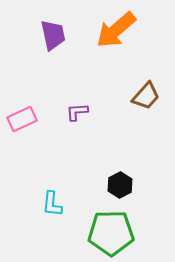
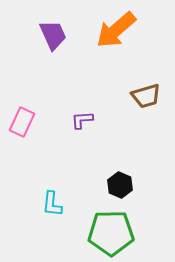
purple trapezoid: rotated 12 degrees counterclockwise
brown trapezoid: rotated 32 degrees clockwise
purple L-shape: moved 5 px right, 8 px down
pink rectangle: moved 3 px down; rotated 40 degrees counterclockwise
black hexagon: rotated 10 degrees counterclockwise
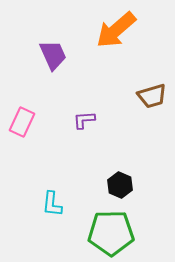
purple trapezoid: moved 20 px down
brown trapezoid: moved 6 px right
purple L-shape: moved 2 px right
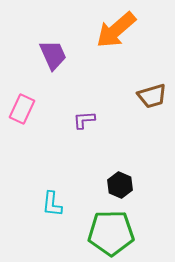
pink rectangle: moved 13 px up
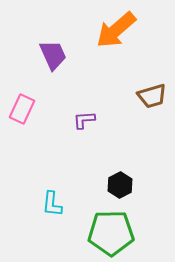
black hexagon: rotated 10 degrees clockwise
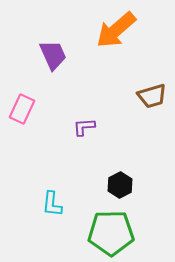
purple L-shape: moved 7 px down
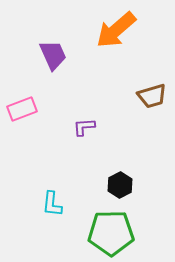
pink rectangle: rotated 44 degrees clockwise
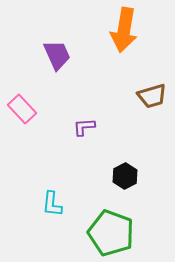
orange arrow: moved 8 px right; rotated 39 degrees counterclockwise
purple trapezoid: moved 4 px right
pink rectangle: rotated 68 degrees clockwise
black hexagon: moved 5 px right, 9 px up
green pentagon: rotated 21 degrees clockwise
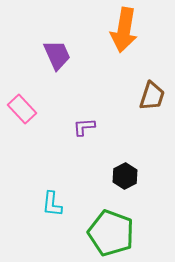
brown trapezoid: rotated 56 degrees counterclockwise
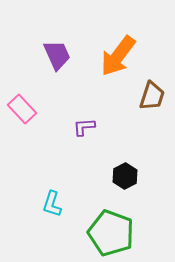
orange arrow: moved 6 px left, 26 px down; rotated 27 degrees clockwise
cyan L-shape: rotated 12 degrees clockwise
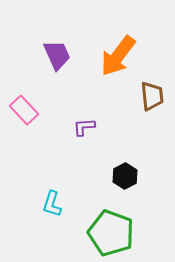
brown trapezoid: rotated 24 degrees counterclockwise
pink rectangle: moved 2 px right, 1 px down
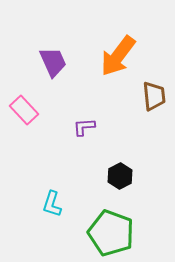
purple trapezoid: moved 4 px left, 7 px down
brown trapezoid: moved 2 px right
black hexagon: moved 5 px left
